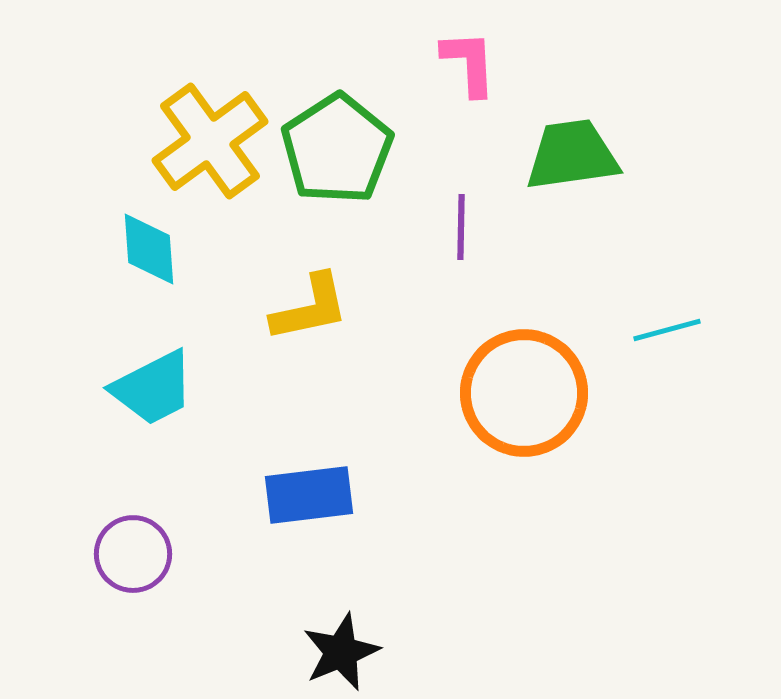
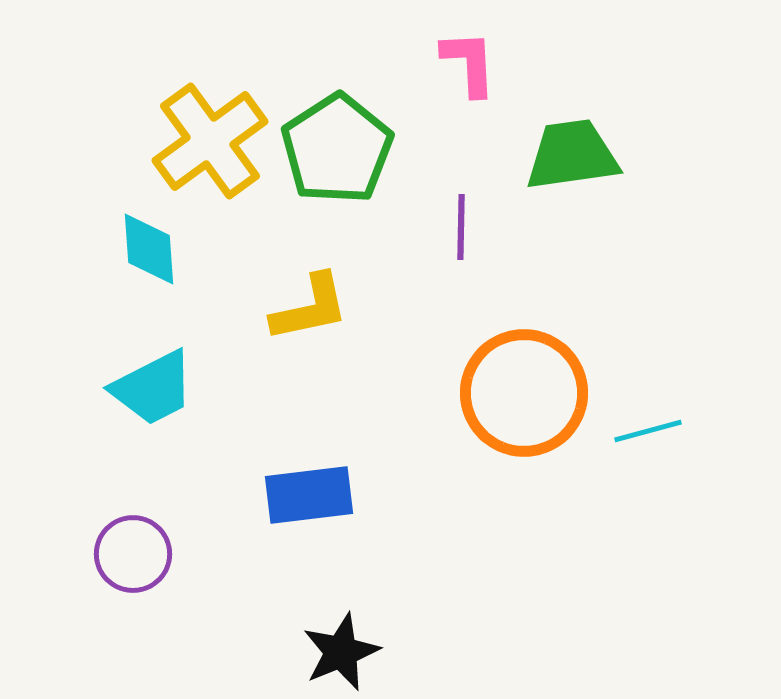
cyan line: moved 19 px left, 101 px down
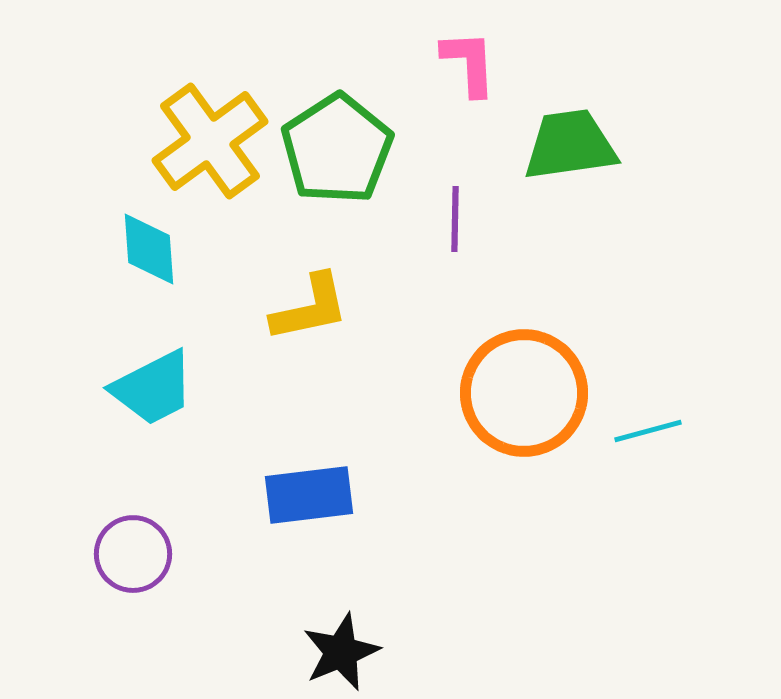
green trapezoid: moved 2 px left, 10 px up
purple line: moved 6 px left, 8 px up
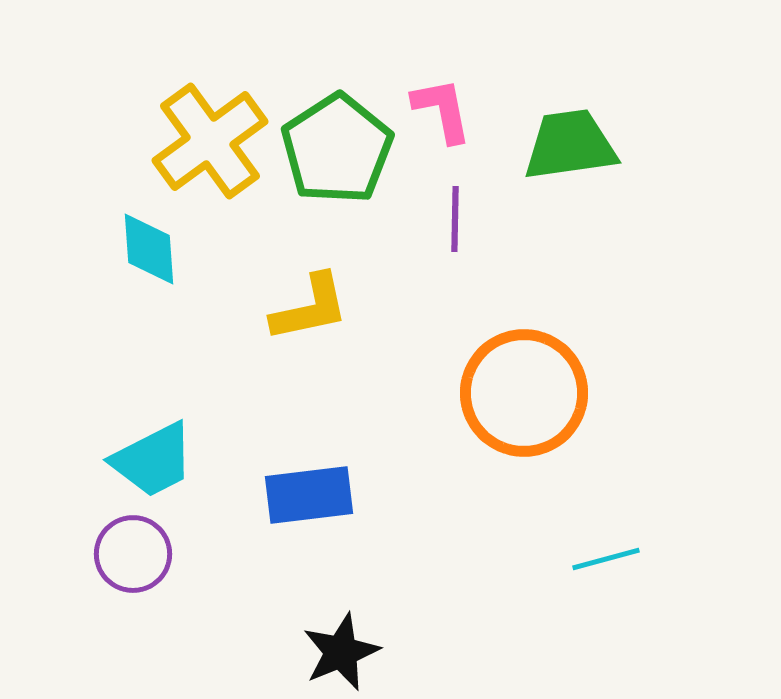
pink L-shape: moved 27 px left, 47 px down; rotated 8 degrees counterclockwise
cyan trapezoid: moved 72 px down
cyan line: moved 42 px left, 128 px down
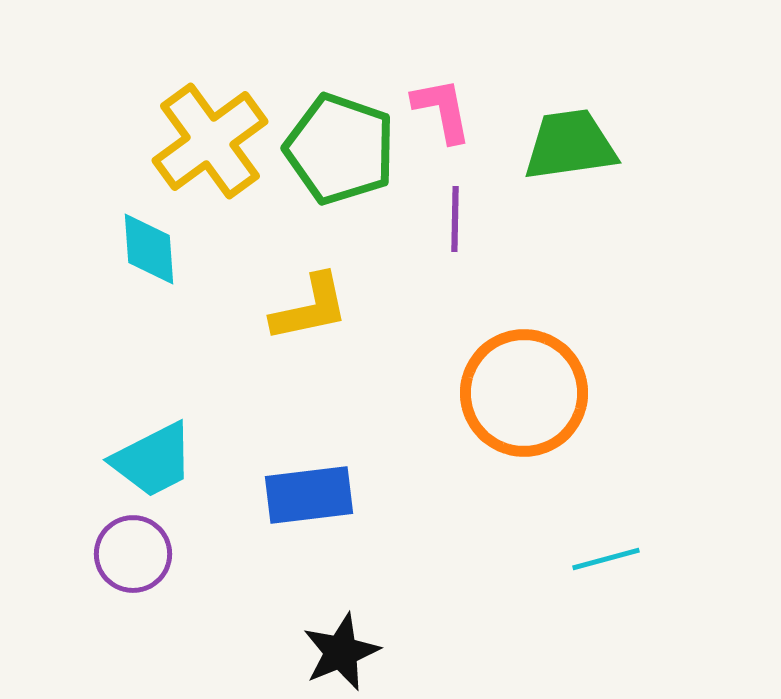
green pentagon: moved 3 px right; rotated 20 degrees counterclockwise
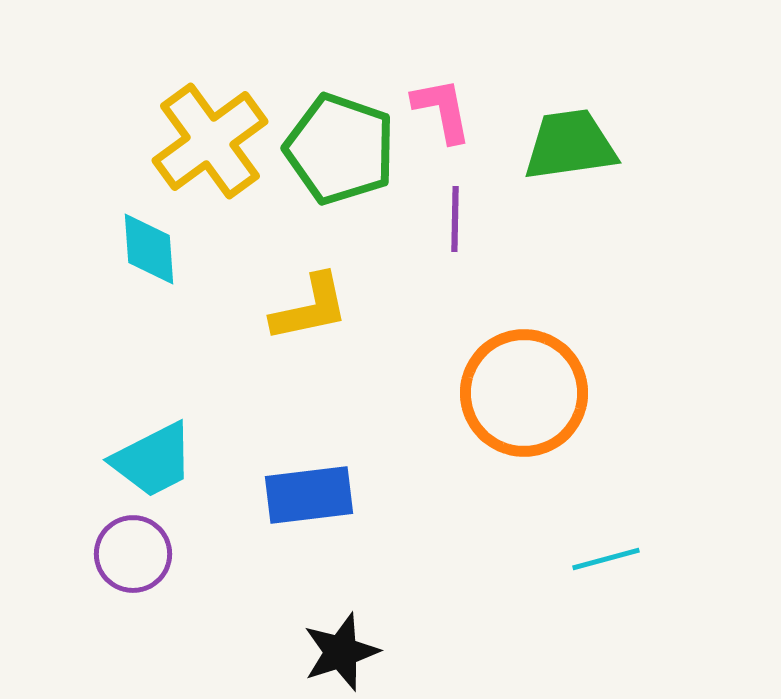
black star: rotated 4 degrees clockwise
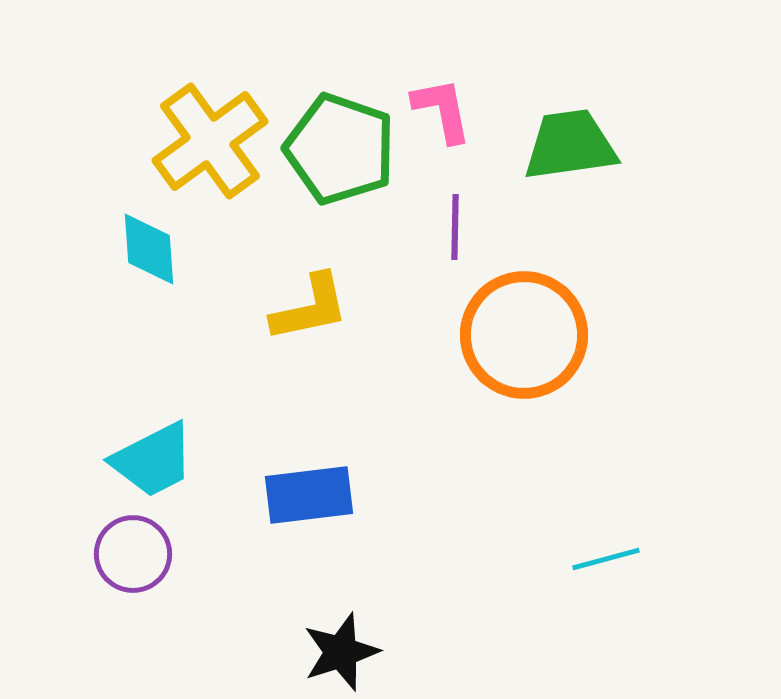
purple line: moved 8 px down
orange circle: moved 58 px up
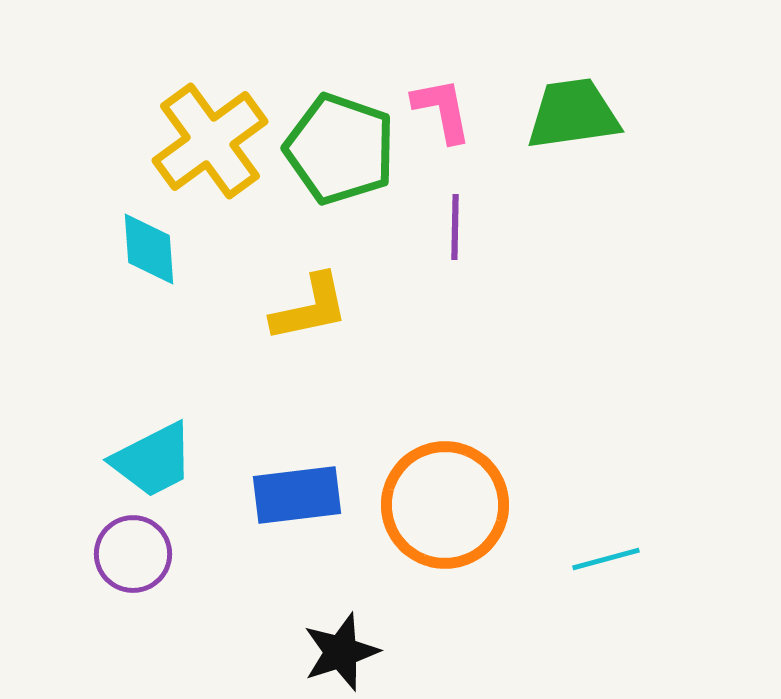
green trapezoid: moved 3 px right, 31 px up
orange circle: moved 79 px left, 170 px down
blue rectangle: moved 12 px left
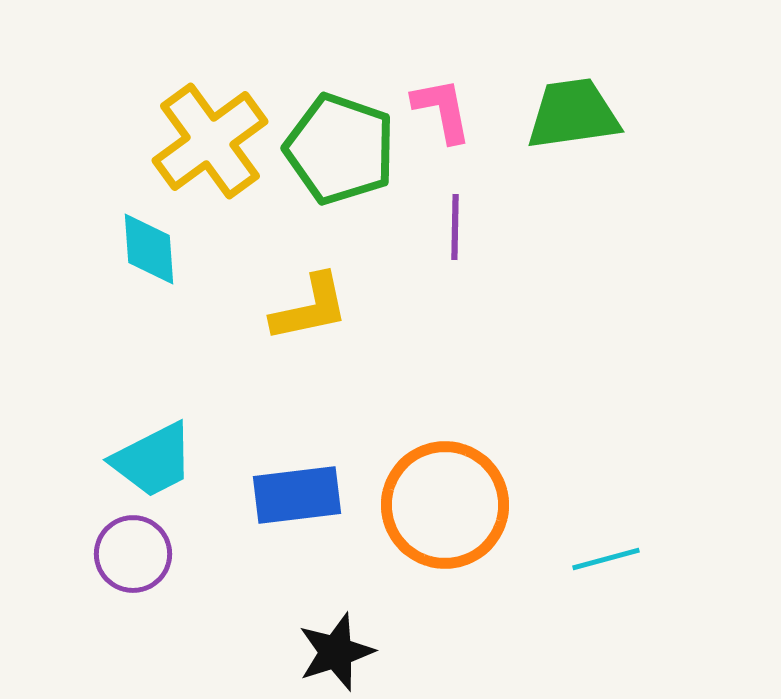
black star: moved 5 px left
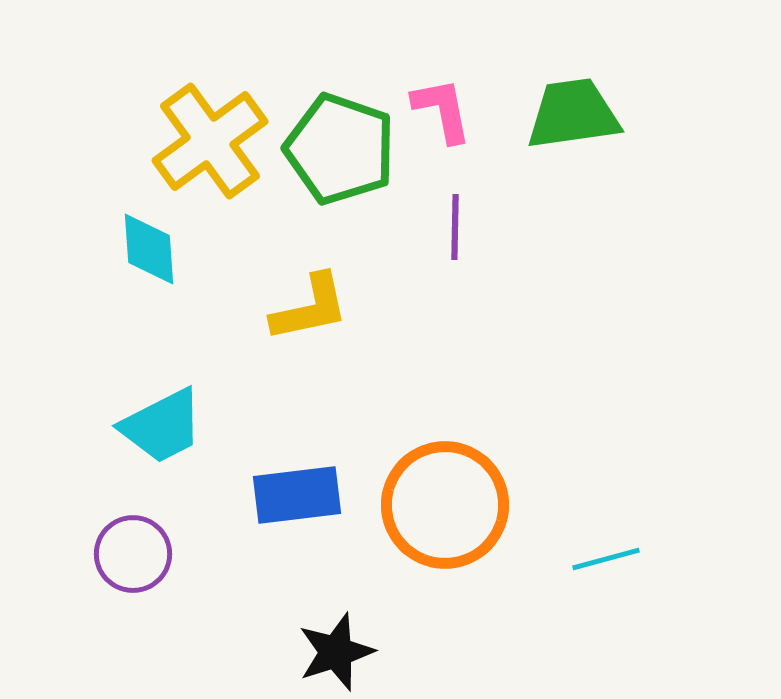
cyan trapezoid: moved 9 px right, 34 px up
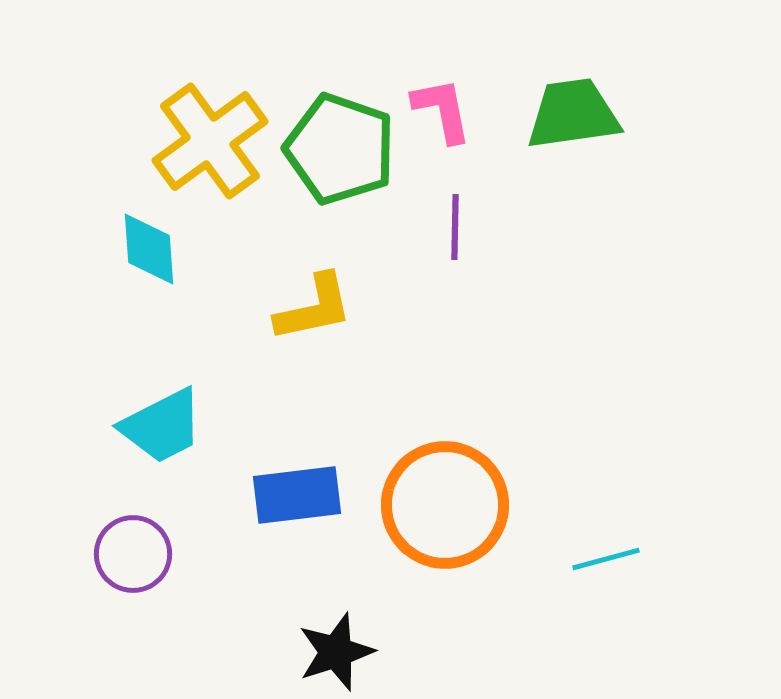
yellow L-shape: moved 4 px right
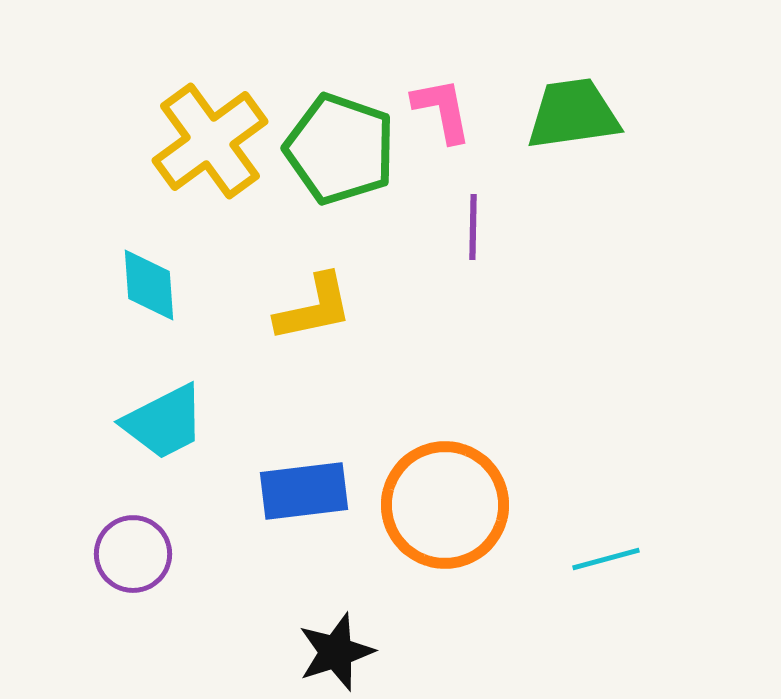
purple line: moved 18 px right
cyan diamond: moved 36 px down
cyan trapezoid: moved 2 px right, 4 px up
blue rectangle: moved 7 px right, 4 px up
